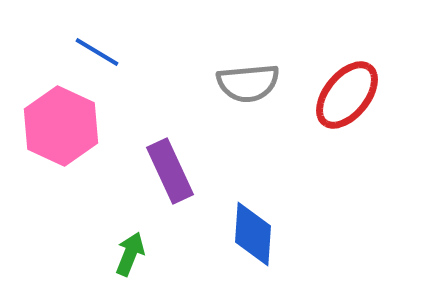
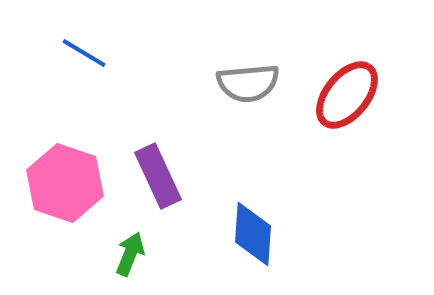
blue line: moved 13 px left, 1 px down
pink hexagon: moved 4 px right, 57 px down; rotated 6 degrees counterclockwise
purple rectangle: moved 12 px left, 5 px down
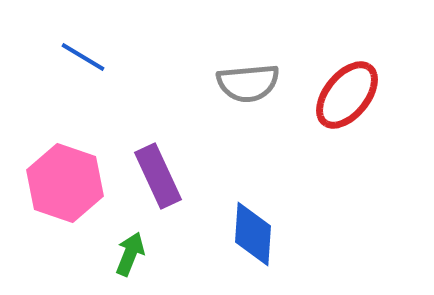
blue line: moved 1 px left, 4 px down
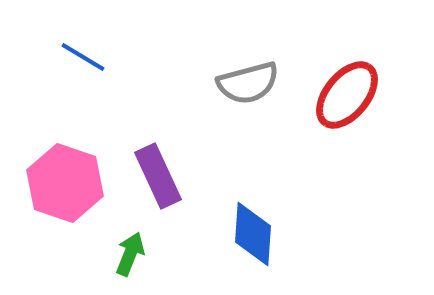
gray semicircle: rotated 10 degrees counterclockwise
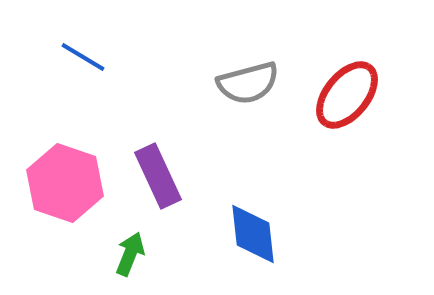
blue diamond: rotated 10 degrees counterclockwise
